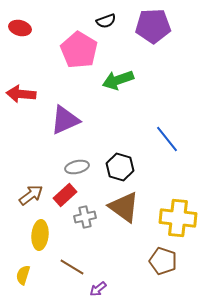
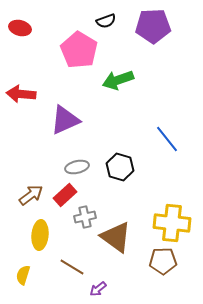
brown triangle: moved 8 px left, 30 px down
yellow cross: moved 6 px left, 5 px down
brown pentagon: rotated 20 degrees counterclockwise
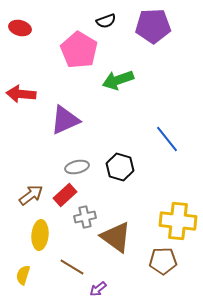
yellow cross: moved 6 px right, 2 px up
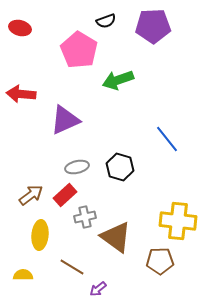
brown pentagon: moved 3 px left
yellow semicircle: rotated 72 degrees clockwise
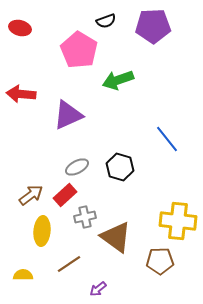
purple triangle: moved 3 px right, 5 px up
gray ellipse: rotated 15 degrees counterclockwise
yellow ellipse: moved 2 px right, 4 px up
brown line: moved 3 px left, 3 px up; rotated 65 degrees counterclockwise
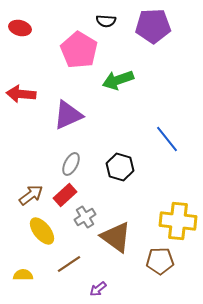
black semicircle: rotated 24 degrees clockwise
gray ellipse: moved 6 px left, 3 px up; rotated 35 degrees counterclockwise
gray cross: rotated 20 degrees counterclockwise
yellow ellipse: rotated 44 degrees counterclockwise
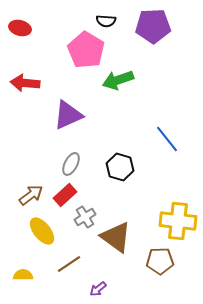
pink pentagon: moved 7 px right
red arrow: moved 4 px right, 11 px up
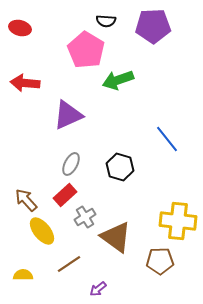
brown arrow: moved 5 px left, 5 px down; rotated 95 degrees counterclockwise
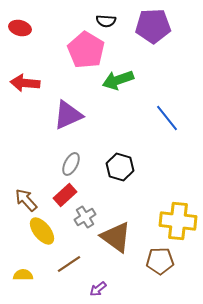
blue line: moved 21 px up
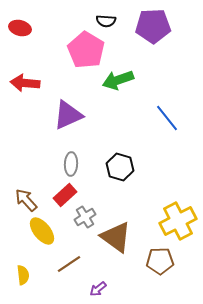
gray ellipse: rotated 25 degrees counterclockwise
yellow cross: rotated 33 degrees counterclockwise
yellow semicircle: rotated 84 degrees clockwise
